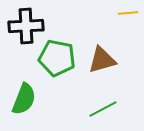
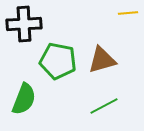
black cross: moved 2 px left, 2 px up
green pentagon: moved 1 px right, 3 px down
green line: moved 1 px right, 3 px up
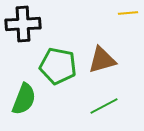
black cross: moved 1 px left
green pentagon: moved 5 px down
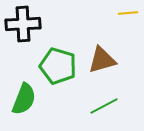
green pentagon: rotated 6 degrees clockwise
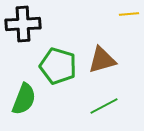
yellow line: moved 1 px right, 1 px down
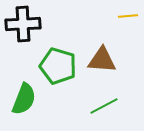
yellow line: moved 1 px left, 2 px down
brown triangle: rotated 20 degrees clockwise
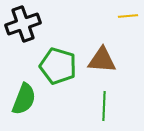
black cross: rotated 16 degrees counterclockwise
green line: rotated 60 degrees counterclockwise
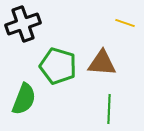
yellow line: moved 3 px left, 7 px down; rotated 24 degrees clockwise
brown triangle: moved 3 px down
green line: moved 5 px right, 3 px down
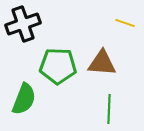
green pentagon: rotated 15 degrees counterclockwise
